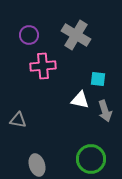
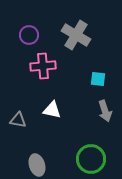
white triangle: moved 28 px left, 10 px down
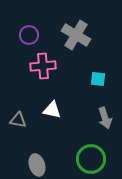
gray arrow: moved 7 px down
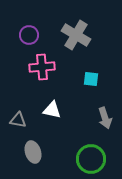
pink cross: moved 1 px left, 1 px down
cyan square: moved 7 px left
gray ellipse: moved 4 px left, 13 px up
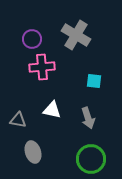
purple circle: moved 3 px right, 4 px down
cyan square: moved 3 px right, 2 px down
gray arrow: moved 17 px left
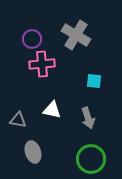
pink cross: moved 3 px up
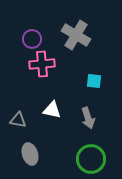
gray ellipse: moved 3 px left, 2 px down
